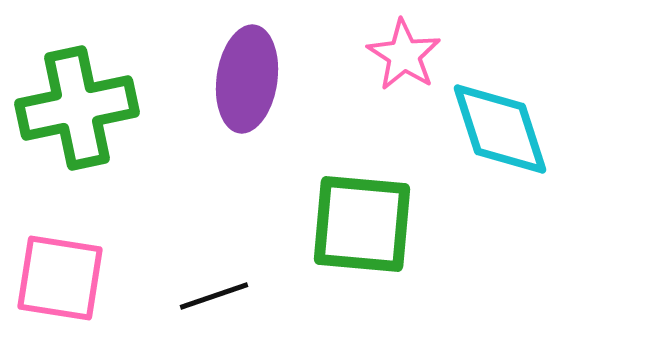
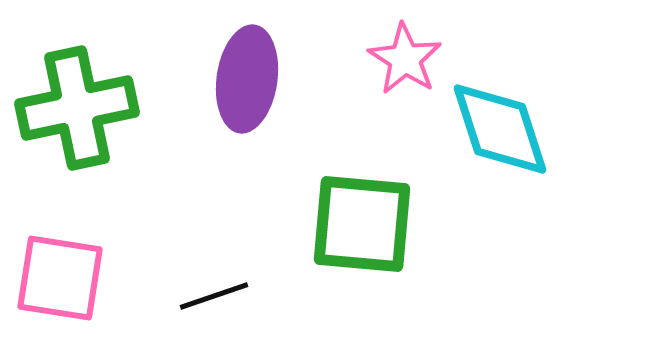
pink star: moved 1 px right, 4 px down
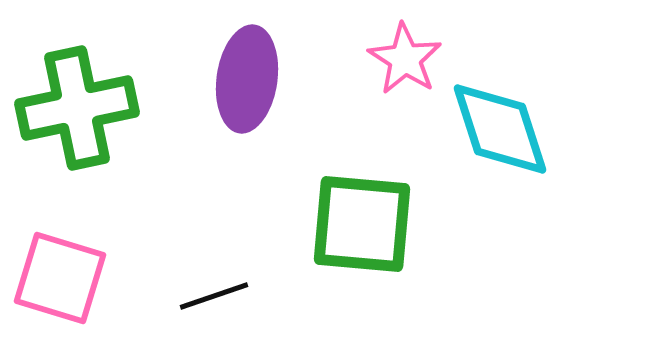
pink square: rotated 8 degrees clockwise
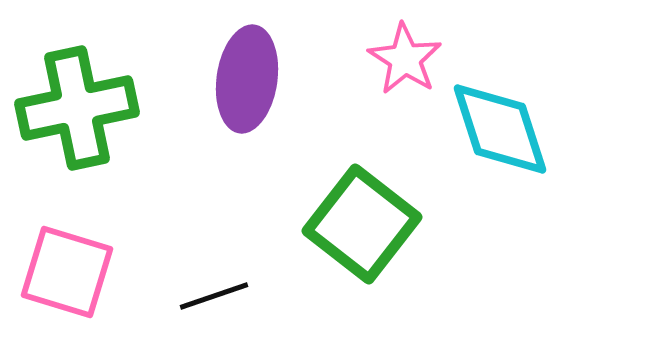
green square: rotated 33 degrees clockwise
pink square: moved 7 px right, 6 px up
